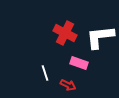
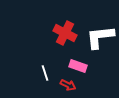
pink rectangle: moved 1 px left, 3 px down
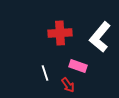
red cross: moved 5 px left; rotated 30 degrees counterclockwise
white L-shape: rotated 44 degrees counterclockwise
red arrow: rotated 28 degrees clockwise
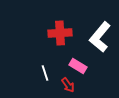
pink rectangle: rotated 12 degrees clockwise
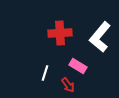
white line: rotated 35 degrees clockwise
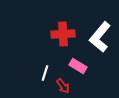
red cross: moved 3 px right, 1 px down
red arrow: moved 5 px left, 1 px down
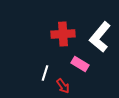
pink rectangle: moved 2 px right, 2 px up
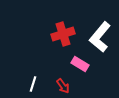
red cross: rotated 15 degrees counterclockwise
white line: moved 12 px left, 11 px down
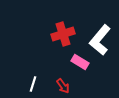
white L-shape: moved 3 px down
pink rectangle: moved 2 px up
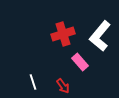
white L-shape: moved 4 px up
pink rectangle: rotated 18 degrees clockwise
white line: moved 2 px up; rotated 35 degrees counterclockwise
